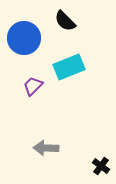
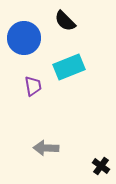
purple trapezoid: rotated 125 degrees clockwise
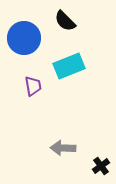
cyan rectangle: moved 1 px up
gray arrow: moved 17 px right
black cross: rotated 18 degrees clockwise
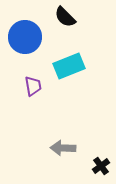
black semicircle: moved 4 px up
blue circle: moved 1 px right, 1 px up
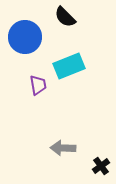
purple trapezoid: moved 5 px right, 1 px up
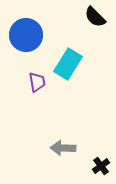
black semicircle: moved 30 px right
blue circle: moved 1 px right, 2 px up
cyan rectangle: moved 1 px left, 2 px up; rotated 36 degrees counterclockwise
purple trapezoid: moved 1 px left, 3 px up
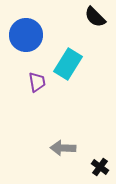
black cross: moved 1 px left, 1 px down; rotated 18 degrees counterclockwise
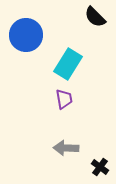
purple trapezoid: moved 27 px right, 17 px down
gray arrow: moved 3 px right
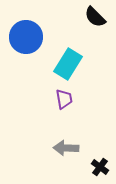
blue circle: moved 2 px down
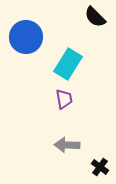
gray arrow: moved 1 px right, 3 px up
